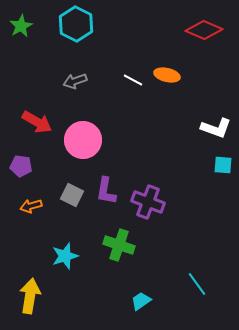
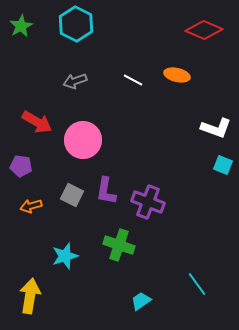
orange ellipse: moved 10 px right
cyan square: rotated 18 degrees clockwise
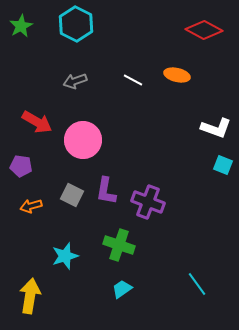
red diamond: rotated 6 degrees clockwise
cyan trapezoid: moved 19 px left, 12 px up
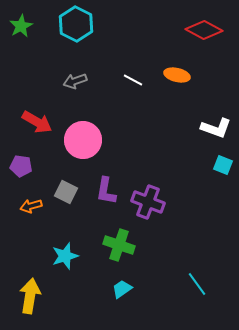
gray square: moved 6 px left, 3 px up
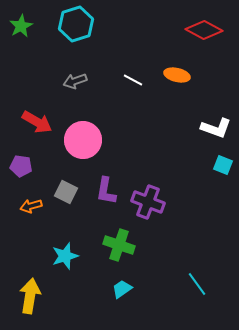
cyan hexagon: rotated 16 degrees clockwise
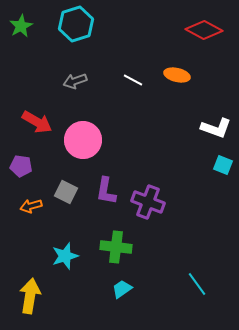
green cross: moved 3 px left, 2 px down; rotated 12 degrees counterclockwise
